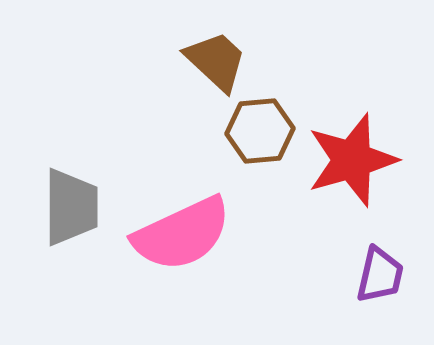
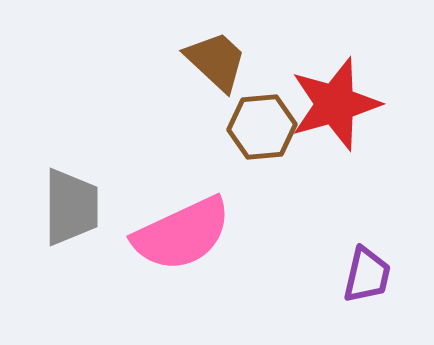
brown hexagon: moved 2 px right, 4 px up
red star: moved 17 px left, 56 px up
purple trapezoid: moved 13 px left
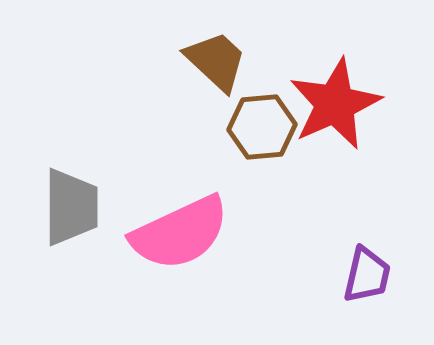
red star: rotated 8 degrees counterclockwise
pink semicircle: moved 2 px left, 1 px up
